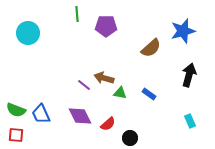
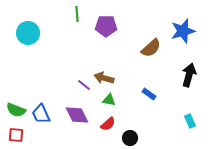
green triangle: moved 11 px left, 7 px down
purple diamond: moved 3 px left, 1 px up
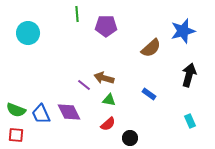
purple diamond: moved 8 px left, 3 px up
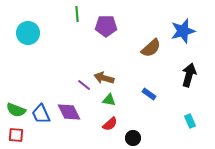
red semicircle: moved 2 px right
black circle: moved 3 px right
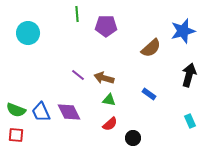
purple line: moved 6 px left, 10 px up
blue trapezoid: moved 2 px up
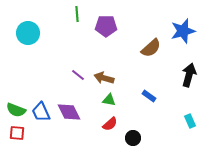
blue rectangle: moved 2 px down
red square: moved 1 px right, 2 px up
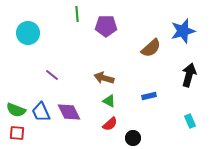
purple line: moved 26 px left
blue rectangle: rotated 48 degrees counterclockwise
green triangle: moved 1 px down; rotated 16 degrees clockwise
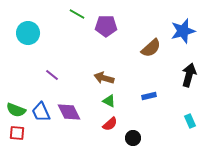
green line: rotated 56 degrees counterclockwise
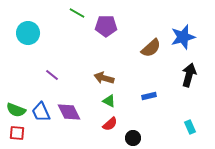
green line: moved 1 px up
blue star: moved 6 px down
cyan rectangle: moved 6 px down
